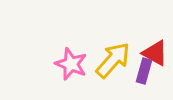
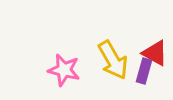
yellow arrow: rotated 108 degrees clockwise
pink star: moved 7 px left, 6 px down; rotated 8 degrees counterclockwise
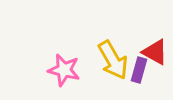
red triangle: moved 1 px up
purple rectangle: moved 5 px left, 1 px up
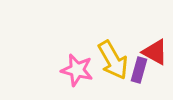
pink star: moved 13 px right
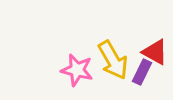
purple rectangle: moved 3 px right, 2 px down; rotated 10 degrees clockwise
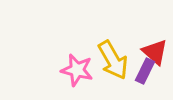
red triangle: rotated 12 degrees clockwise
purple rectangle: moved 3 px right, 1 px up
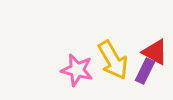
red triangle: rotated 12 degrees counterclockwise
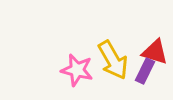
red triangle: rotated 12 degrees counterclockwise
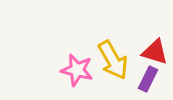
purple rectangle: moved 3 px right, 8 px down
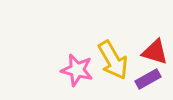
purple rectangle: rotated 35 degrees clockwise
